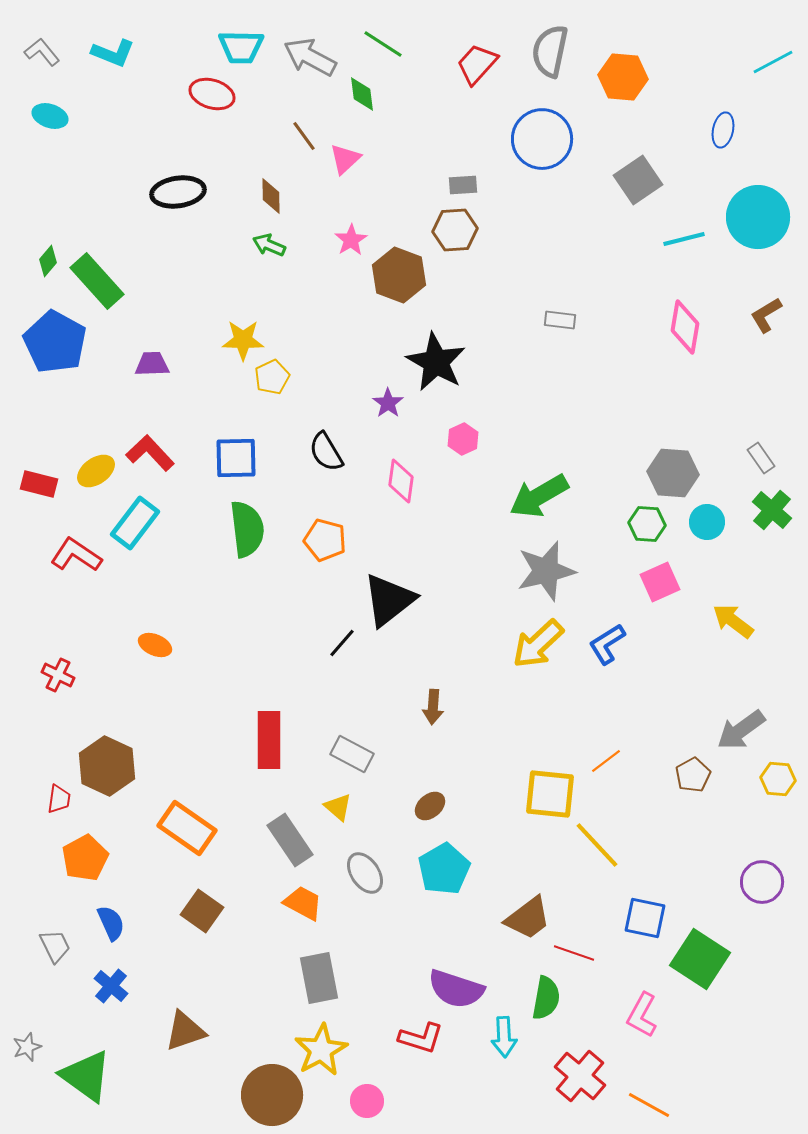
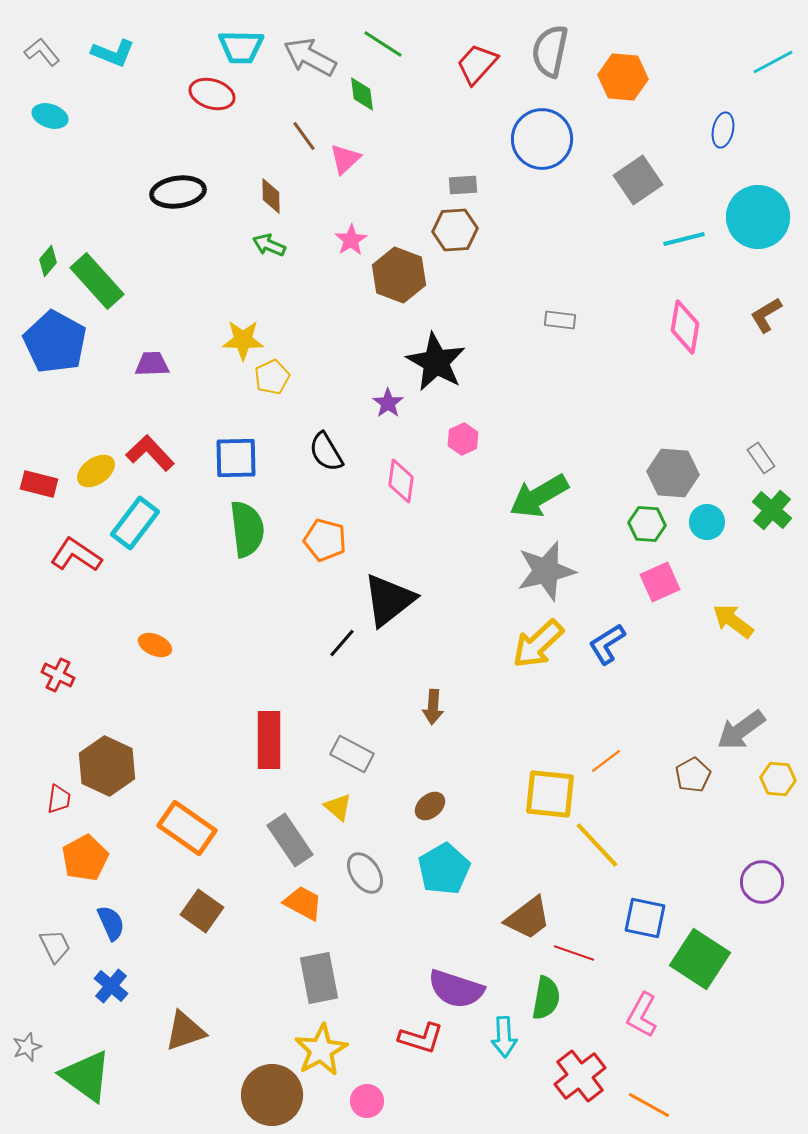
red cross at (580, 1076): rotated 12 degrees clockwise
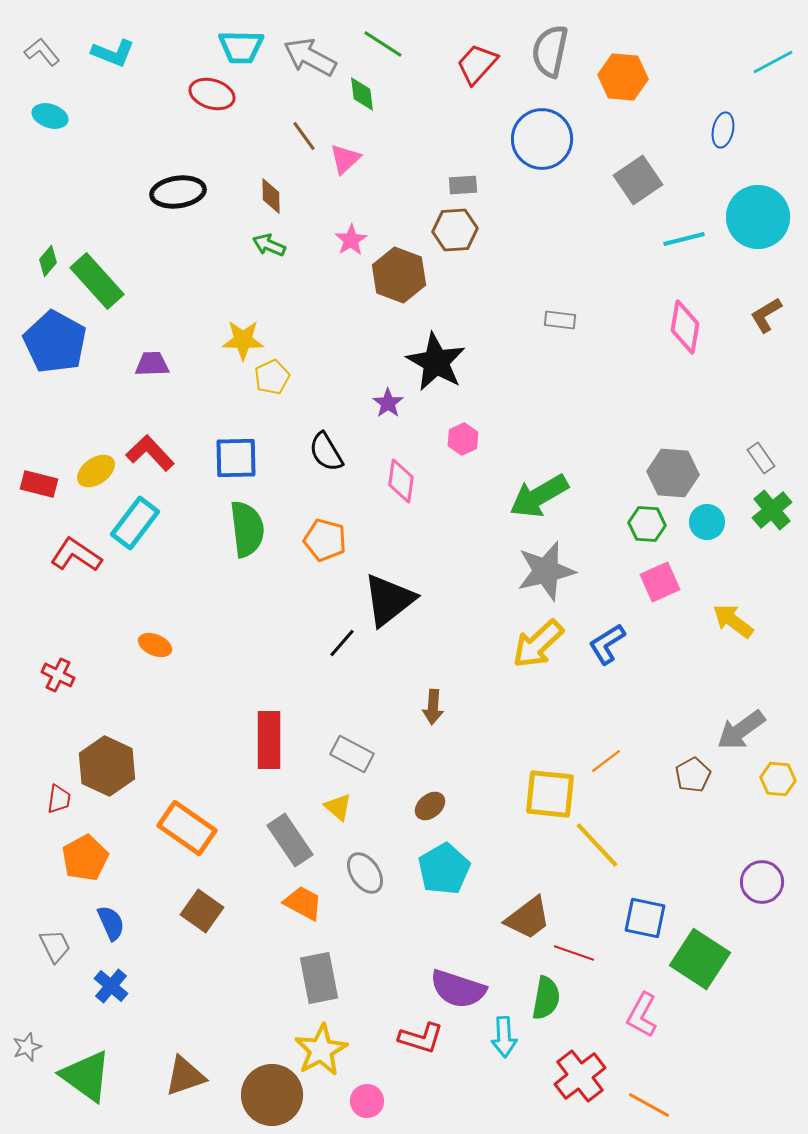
green cross at (772, 510): rotated 9 degrees clockwise
purple semicircle at (456, 989): moved 2 px right
brown triangle at (185, 1031): moved 45 px down
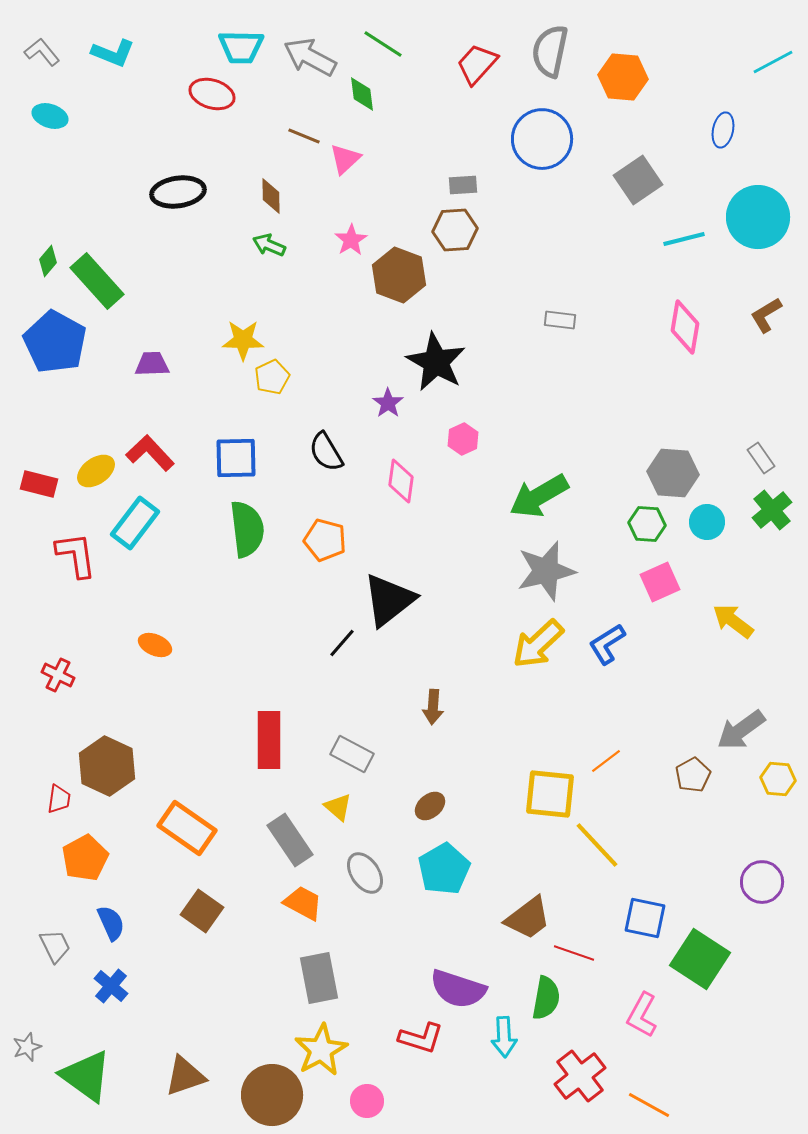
brown line at (304, 136): rotated 32 degrees counterclockwise
red L-shape at (76, 555): rotated 48 degrees clockwise
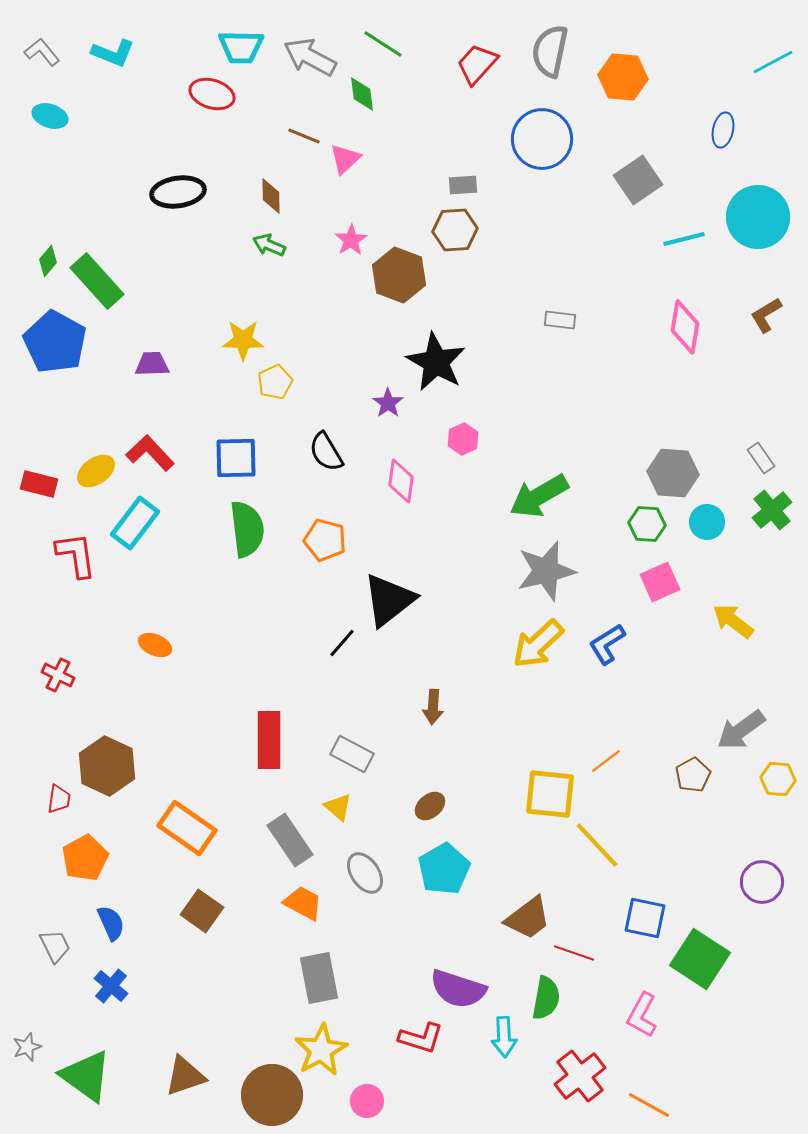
yellow pentagon at (272, 377): moved 3 px right, 5 px down
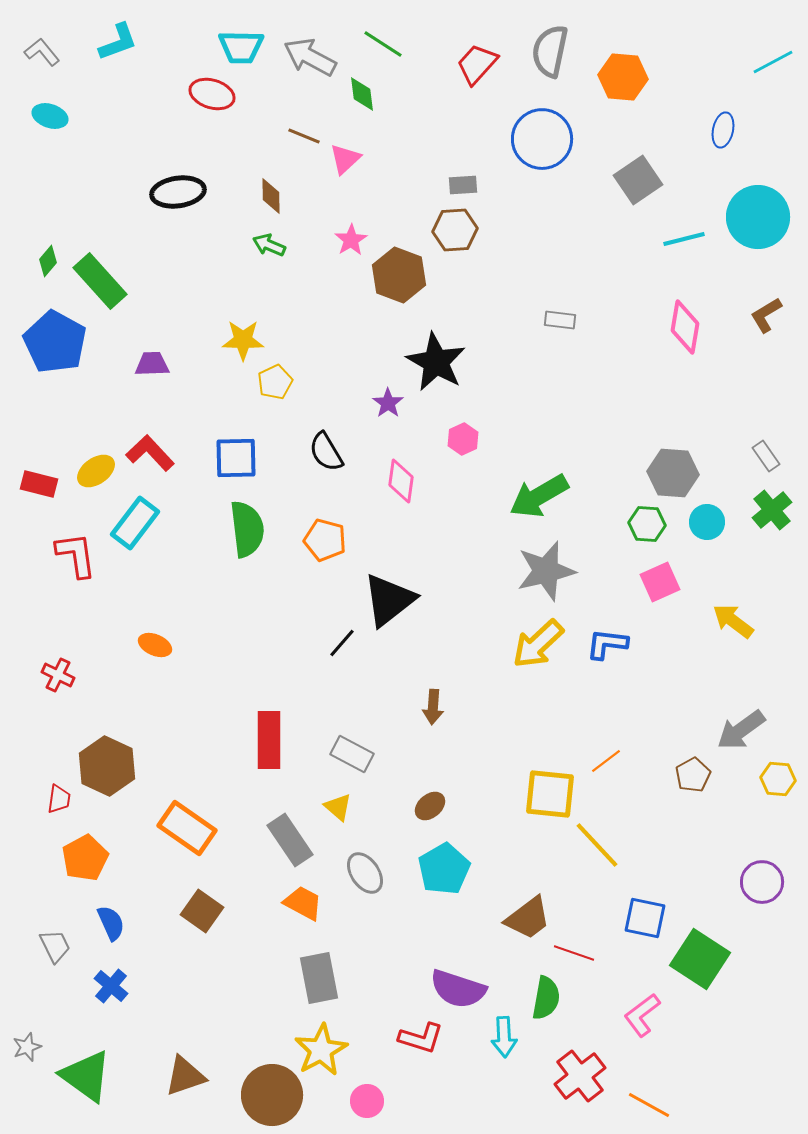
cyan L-shape at (113, 53): moved 5 px right, 11 px up; rotated 42 degrees counterclockwise
green rectangle at (97, 281): moved 3 px right
gray rectangle at (761, 458): moved 5 px right, 2 px up
blue L-shape at (607, 644): rotated 39 degrees clockwise
pink L-shape at (642, 1015): rotated 24 degrees clockwise
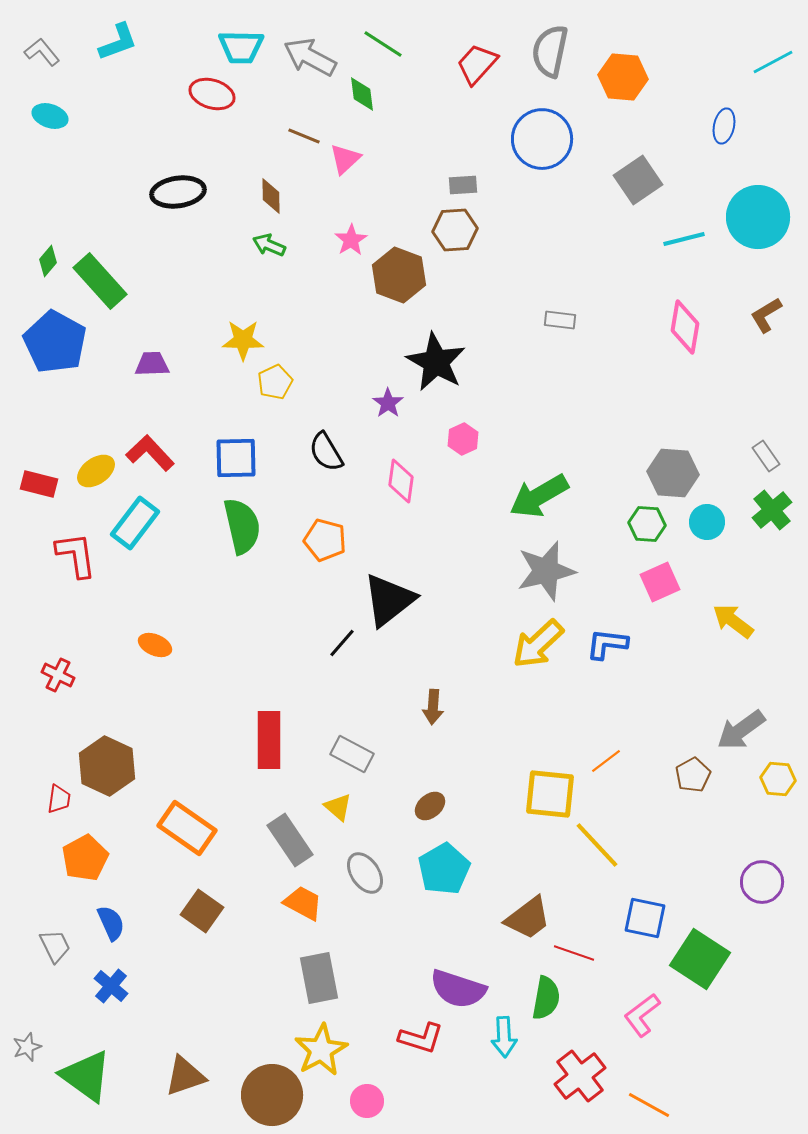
blue ellipse at (723, 130): moved 1 px right, 4 px up
green semicircle at (247, 529): moved 5 px left, 3 px up; rotated 6 degrees counterclockwise
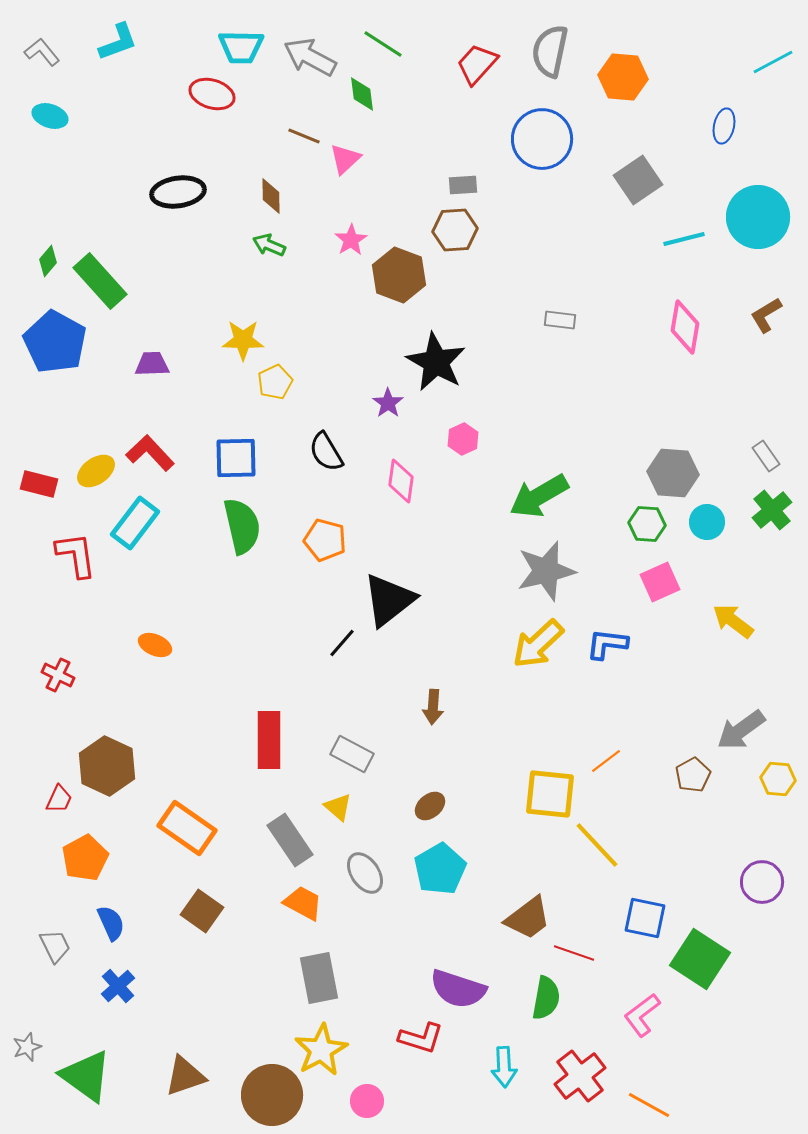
red trapezoid at (59, 799): rotated 16 degrees clockwise
cyan pentagon at (444, 869): moved 4 px left
blue cross at (111, 986): moved 7 px right; rotated 8 degrees clockwise
cyan arrow at (504, 1037): moved 30 px down
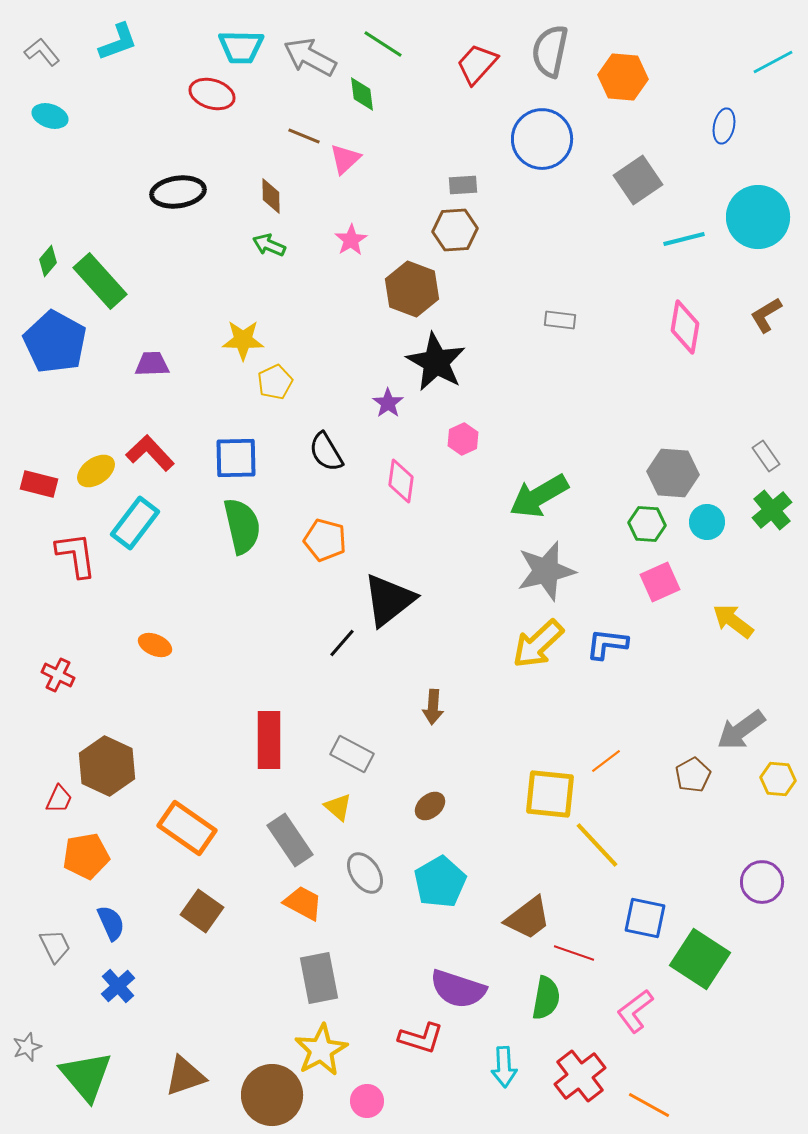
brown hexagon at (399, 275): moved 13 px right, 14 px down
orange pentagon at (85, 858): moved 1 px right, 2 px up; rotated 18 degrees clockwise
cyan pentagon at (440, 869): moved 13 px down
pink L-shape at (642, 1015): moved 7 px left, 4 px up
green triangle at (86, 1076): rotated 14 degrees clockwise
